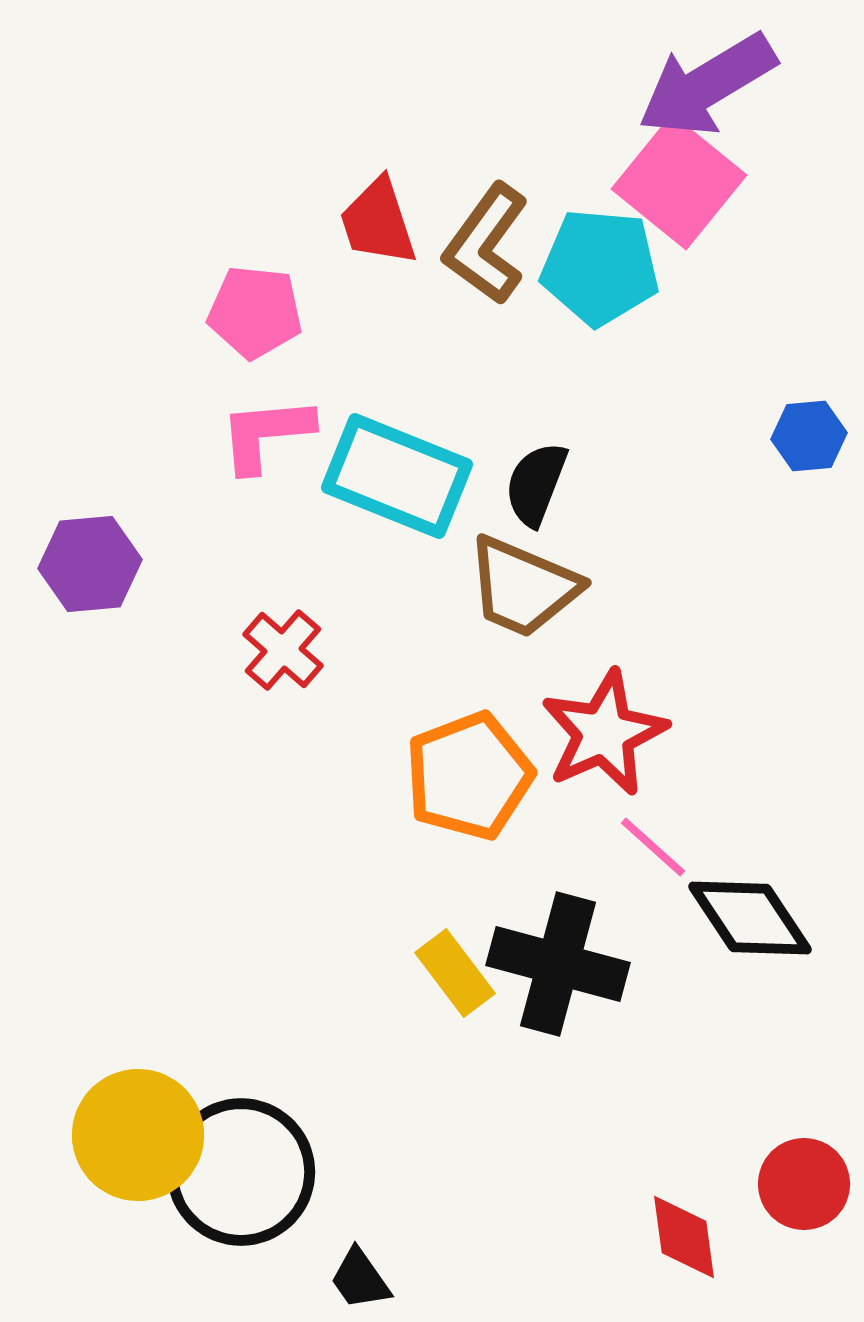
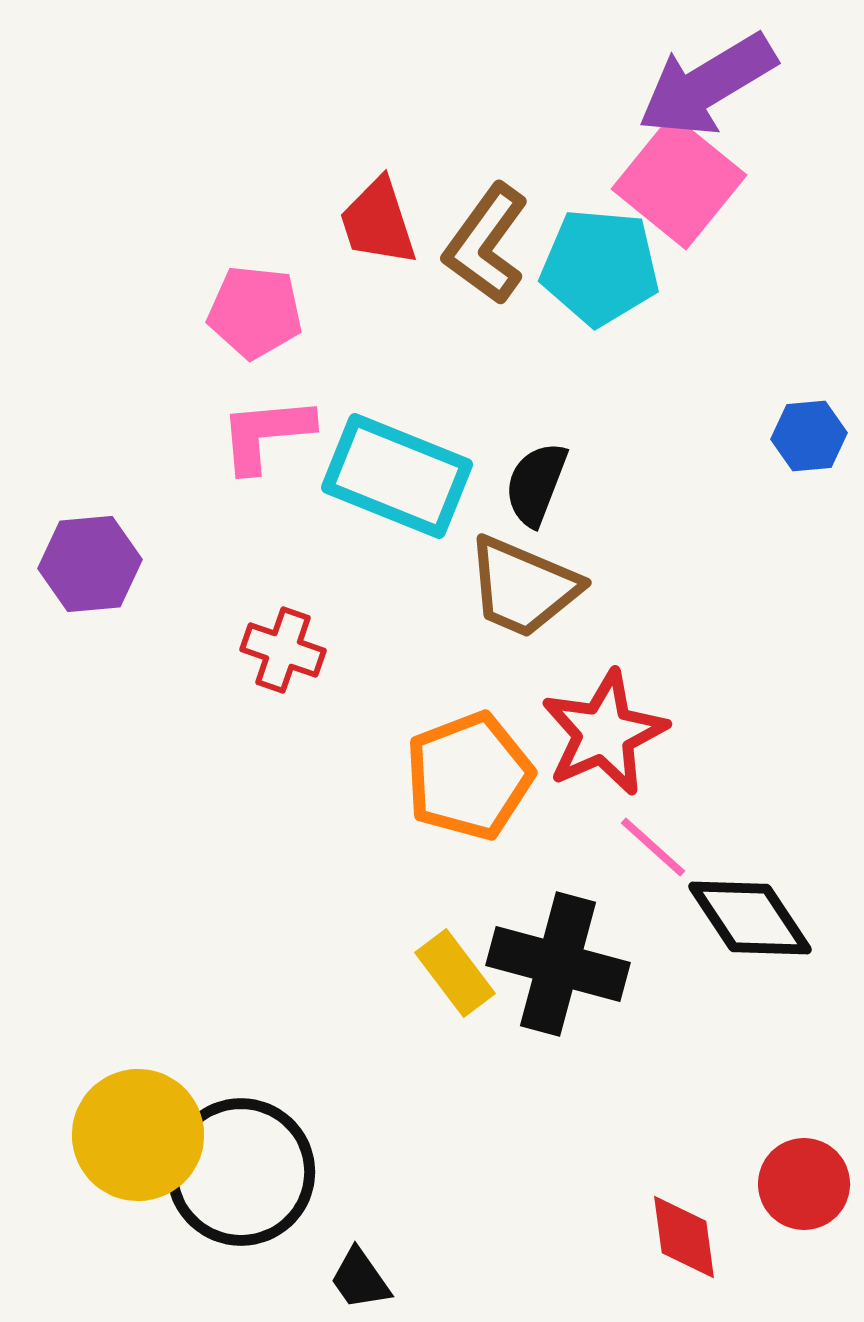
red cross: rotated 22 degrees counterclockwise
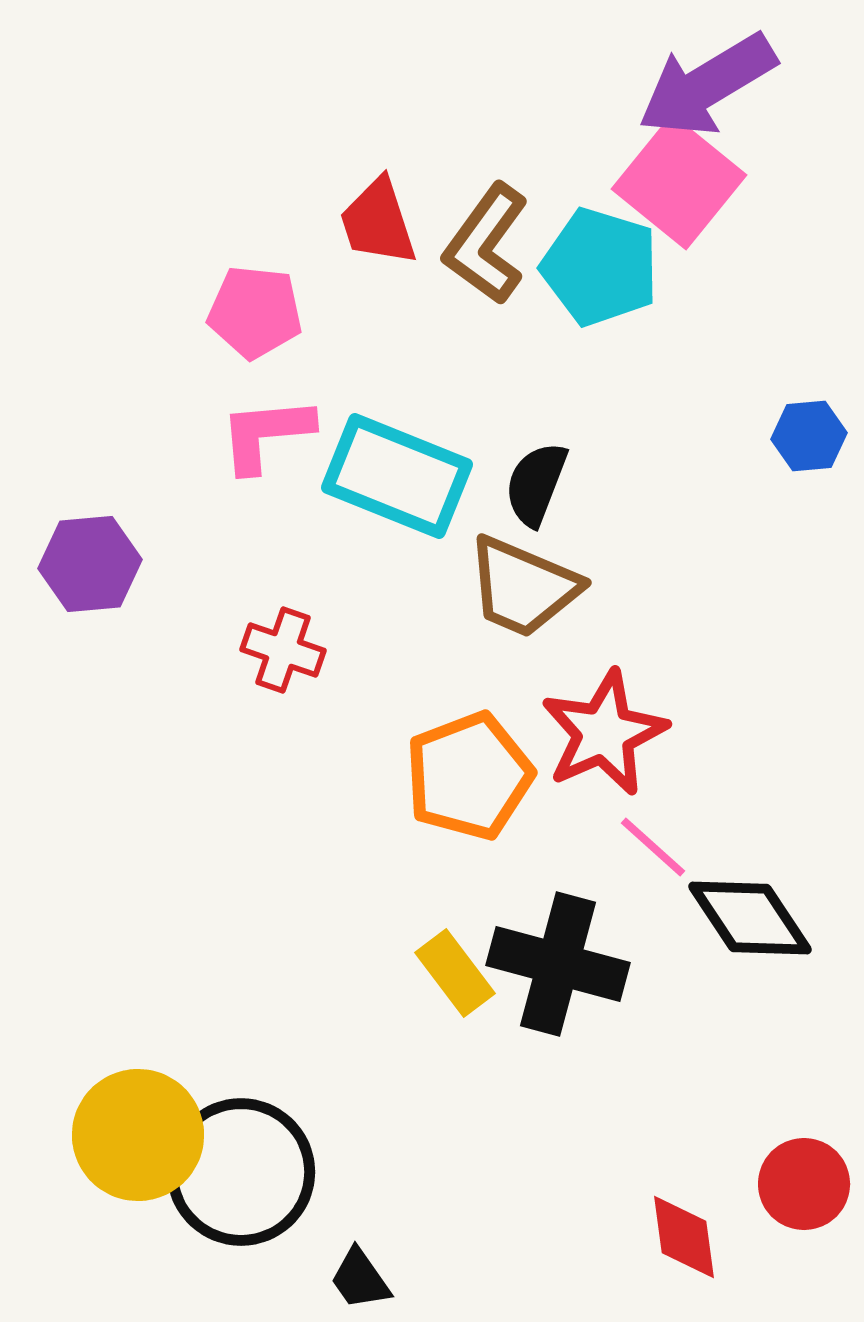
cyan pentagon: rotated 12 degrees clockwise
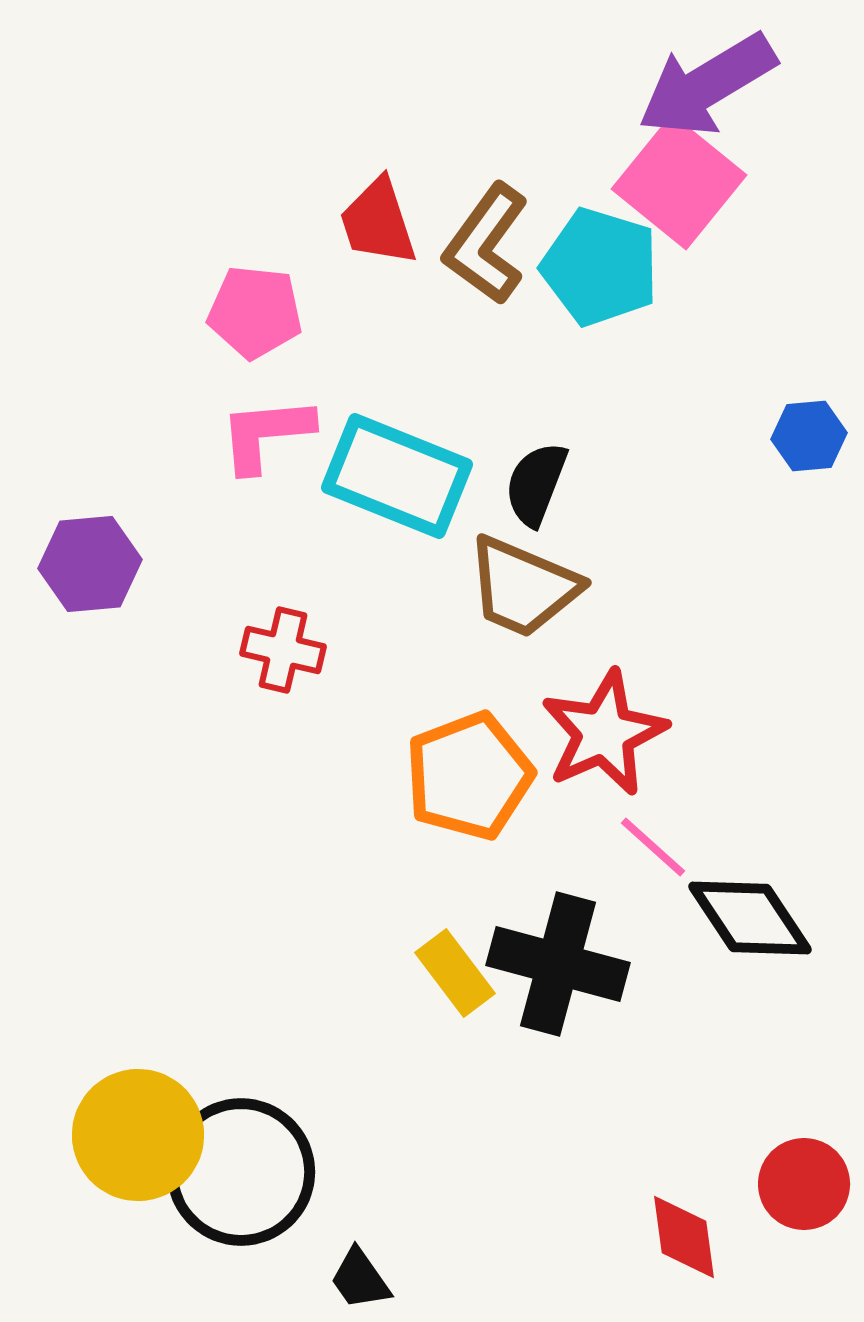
red cross: rotated 6 degrees counterclockwise
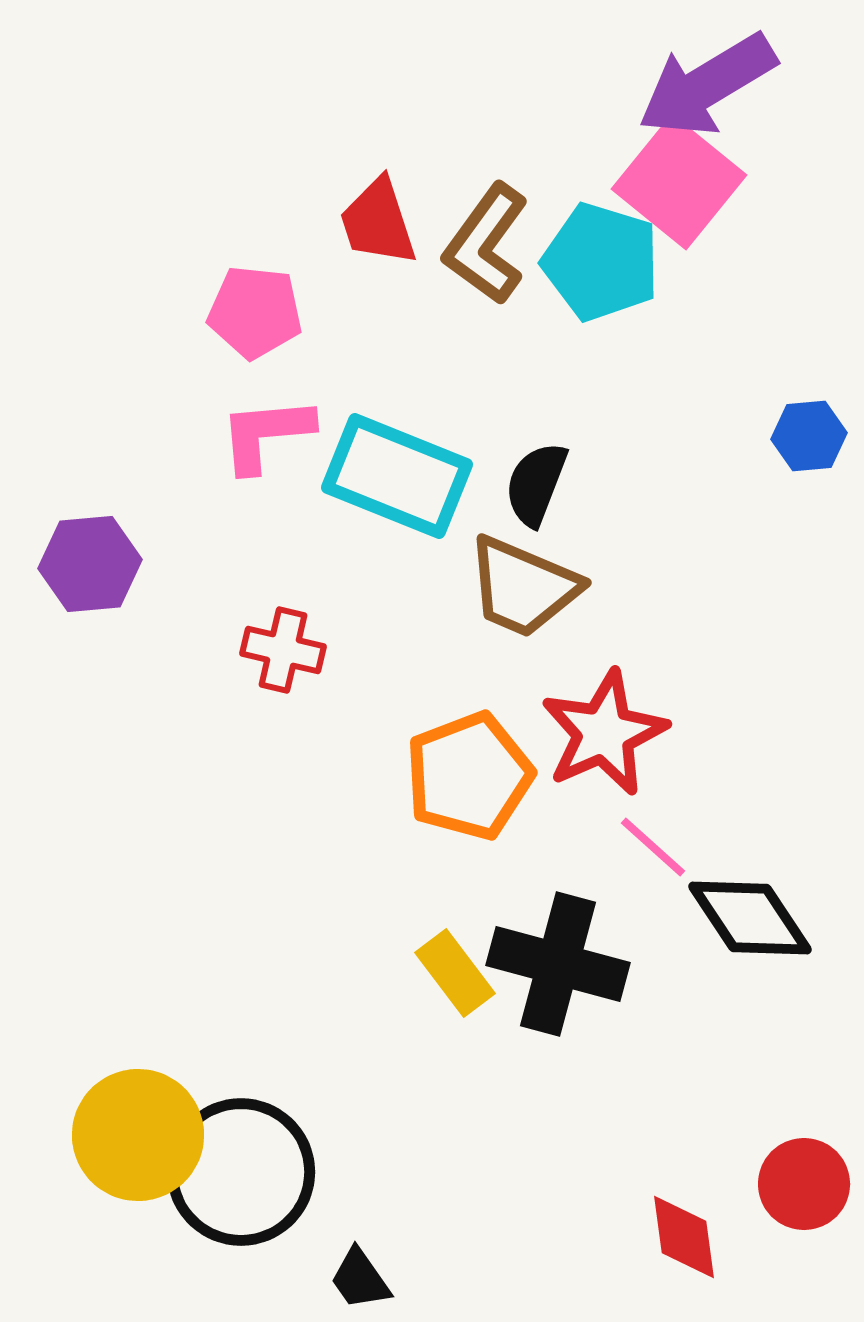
cyan pentagon: moved 1 px right, 5 px up
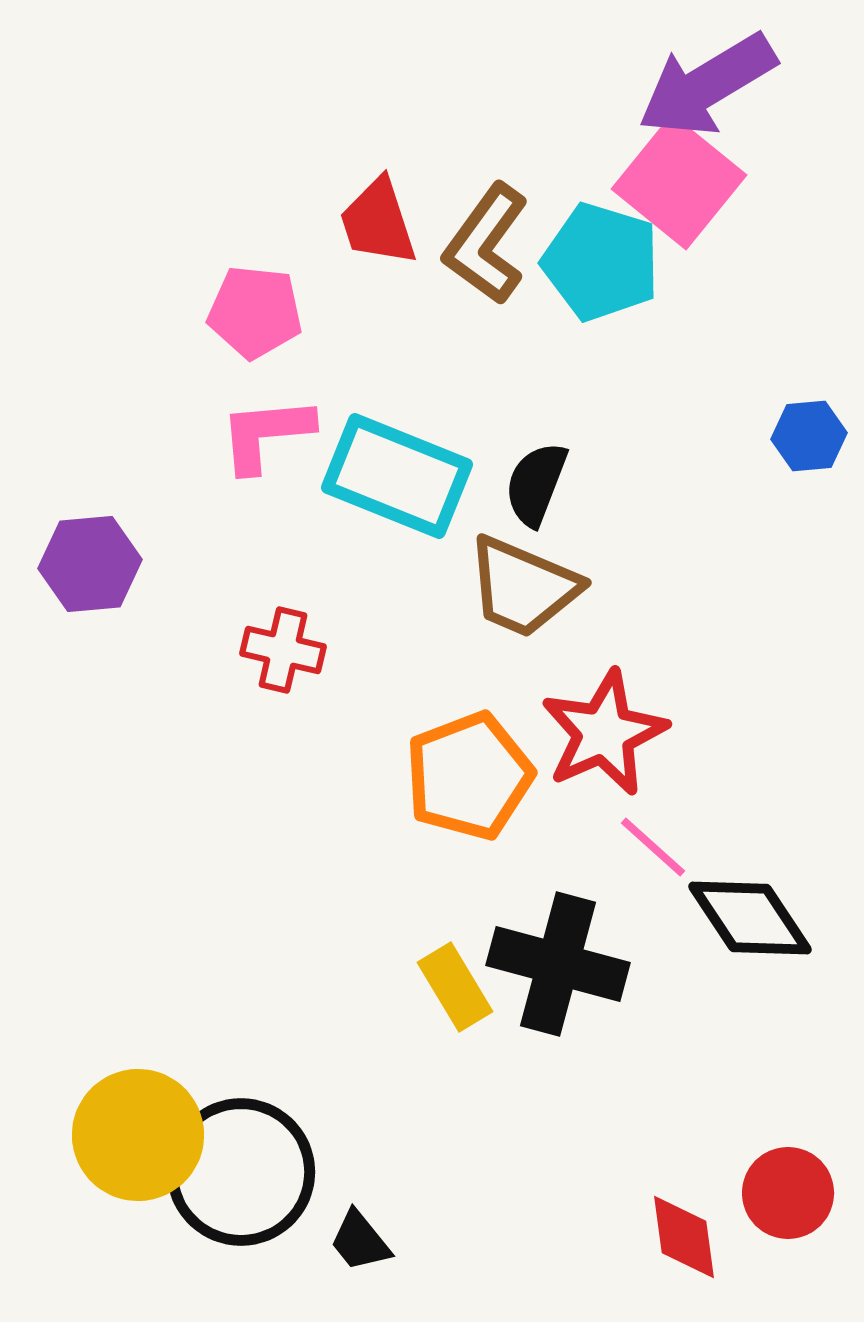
yellow rectangle: moved 14 px down; rotated 6 degrees clockwise
red circle: moved 16 px left, 9 px down
black trapezoid: moved 38 px up; rotated 4 degrees counterclockwise
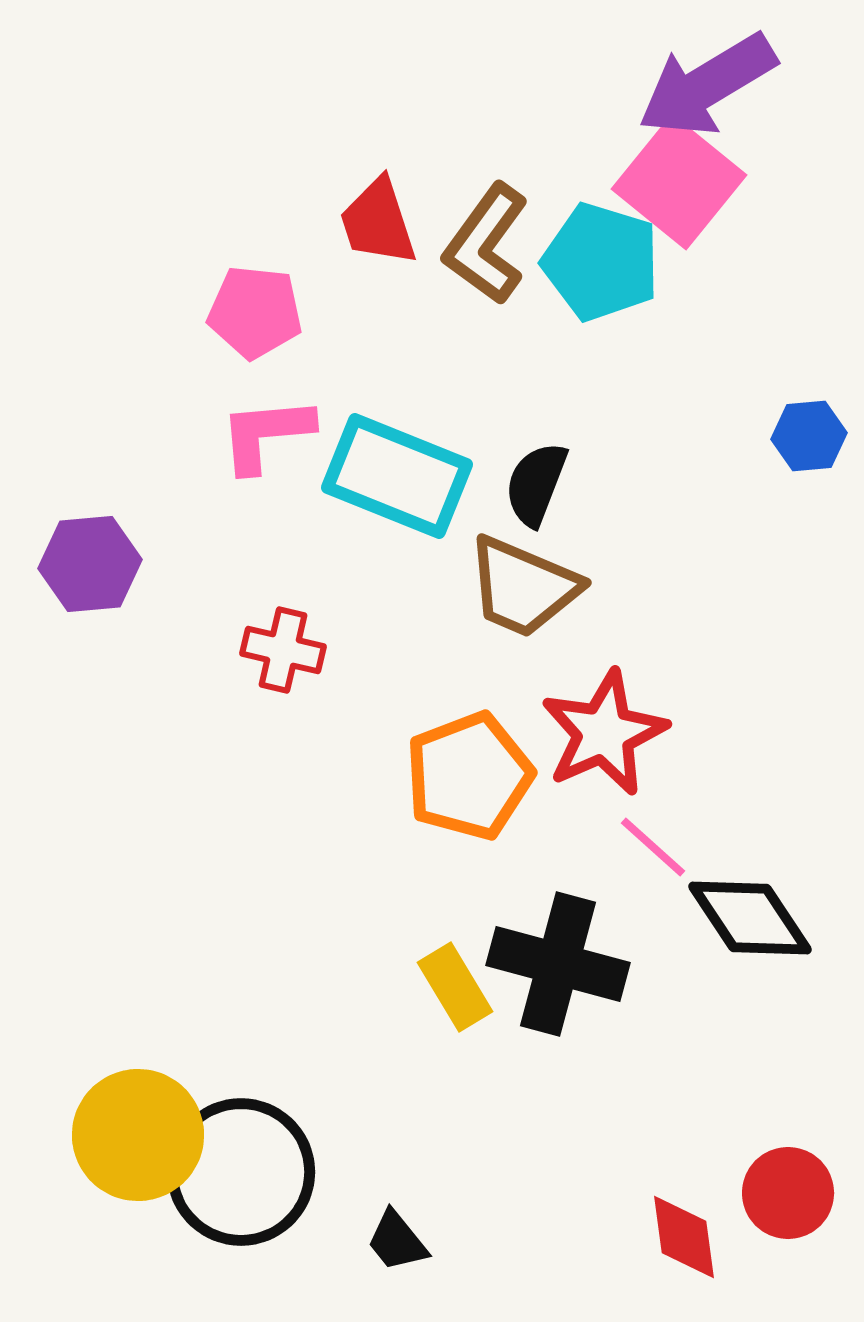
black trapezoid: moved 37 px right
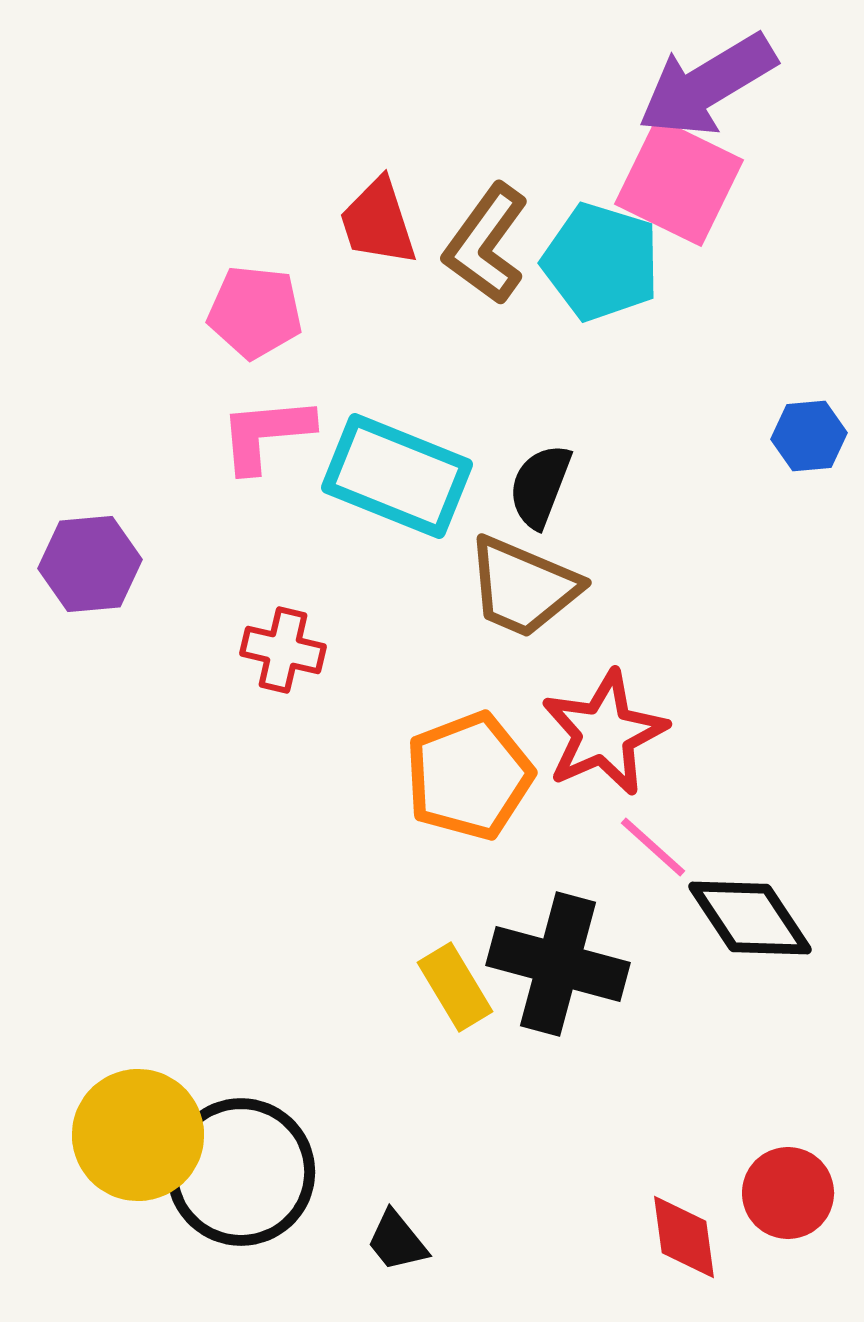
pink square: rotated 13 degrees counterclockwise
black semicircle: moved 4 px right, 2 px down
